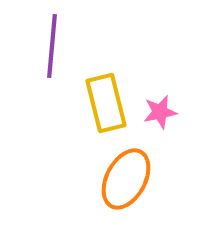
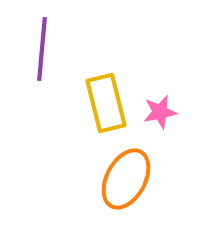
purple line: moved 10 px left, 3 px down
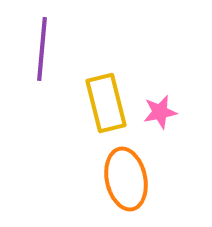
orange ellipse: rotated 40 degrees counterclockwise
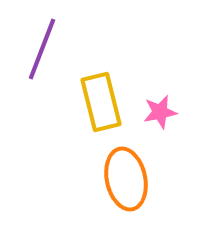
purple line: rotated 16 degrees clockwise
yellow rectangle: moved 5 px left, 1 px up
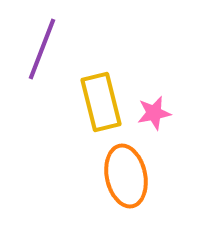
pink star: moved 6 px left, 1 px down
orange ellipse: moved 3 px up
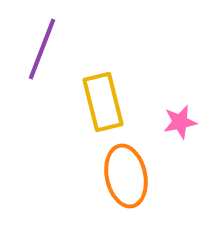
yellow rectangle: moved 2 px right
pink star: moved 26 px right, 9 px down
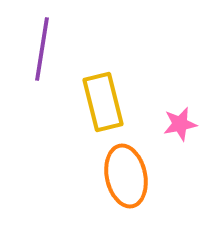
purple line: rotated 12 degrees counterclockwise
pink star: moved 2 px down
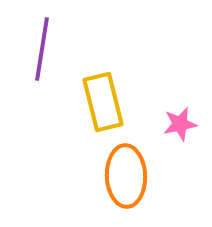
orange ellipse: rotated 10 degrees clockwise
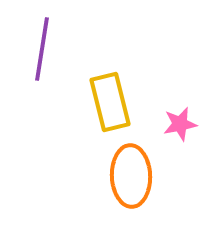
yellow rectangle: moved 7 px right
orange ellipse: moved 5 px right
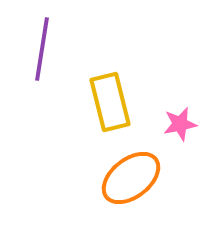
orange ellipse: moved 2 px down; rotated 54 degrees clockwise
